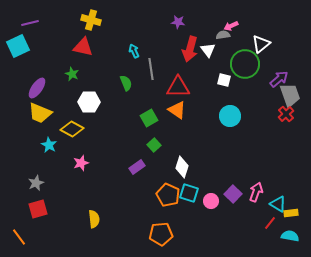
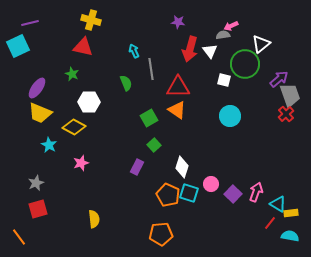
white triangle at (208, 50): moved 2 px right, 1 px down
yellow diamond at (72, 129): moved 2 px right, 2 px up
purple rectangle at (137, 167): rotated 28 degrees counterclockwise
pink circle at (211, 201): moved 17 px up
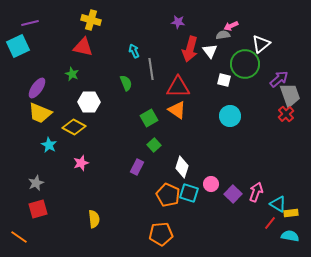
orange line at (19, 237): rotated 18 degrees counterclockwise
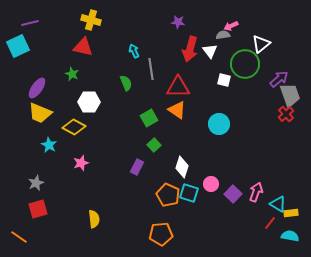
cyan circle at (230, 116): moved 11 px left, 8 px down
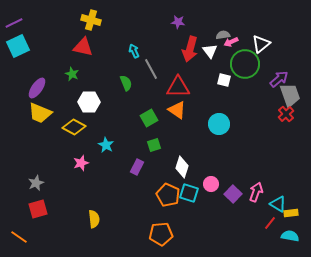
purple line at (30, 23): moved 16 px left; rotated 12 degrees counterclockwise
pink arrow at (231, 26): moved 16 px down
gray line at (151, 69): rotated 20 degrees counterclockwise
cyan star at (49, 145): moved 57 px right
green square at (154, 145): rotated 24 degrees clockwise
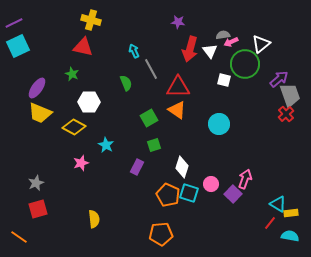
pink arrow at (256, 192): moved 11 px left, 13 px up
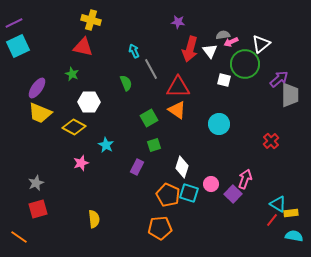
gray trapezoid at (290, 95): rotated 20 degrees clockwise
red cross at (286, 114): moved 15 px left, 27 px down
red line at (270, 223): moved 2 px right, 3 px up
orange pentagon at (161, 234): moved 1 px left, 6 px up
cyan semicircle at (290, 236): moved 4 px right
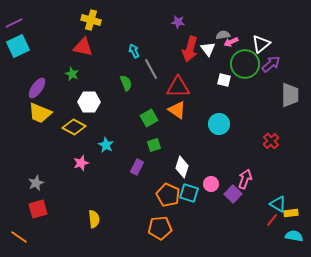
white triangle at (210, 51): moved 2 px left, 2 px up
purple arrow at (279, 79): moved 8 px left, 15 px up
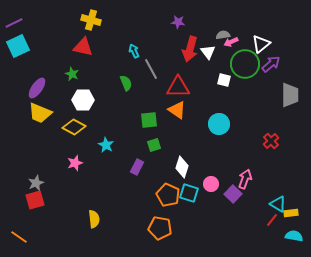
white triangle at (208, 49): moved 3 px down
white hexagon at (89, 102): moved 6 px left, 2 px up
green square at (149, 118): moved 2 px down; rotated 24 degrees clockwise
pink star at (81, 163): moved 6 px left
red square at (38, 209): moved 3 px left, 9 px up
orange pentagon at (160, 228): rotated 15 degrees clockwise
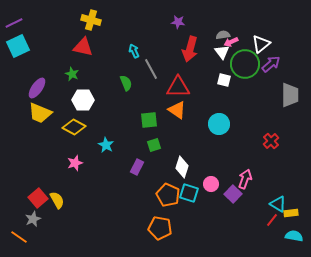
white triangle at (208, 52): moved 14 px right
gray star at (36, 183): moved 3 px left, 36 px down
red square at (35, 200): moved 3 px right, 2 px up; rotated 24 degrees counterclockwise
yellow semicircle at (94, 219): moved 37 px left, 19 px up; rotated 24 degrees counterclockwise
